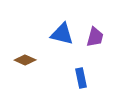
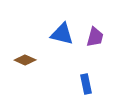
blue rectangle: moved 5 px right, 6 px down
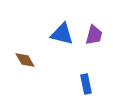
purple trapezoid: moved 1 px left, 2 px up
brown diamond: rotated 35 degrees clockwise
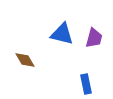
purple trapezoid: moved 3 px down
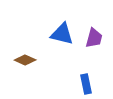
brown diamond: rotated 35 degrees counterclockwise
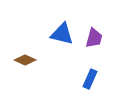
blue rectangle: moved 4 px right, 5 px up; rotated 36 degrees clockwise
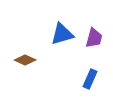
blue triangle: rotated 30 degrees counterclockwise
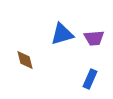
purple trapezoid: rotated 70 degrees clockwise
brown diamond: rotated 50 degrees clockwise
